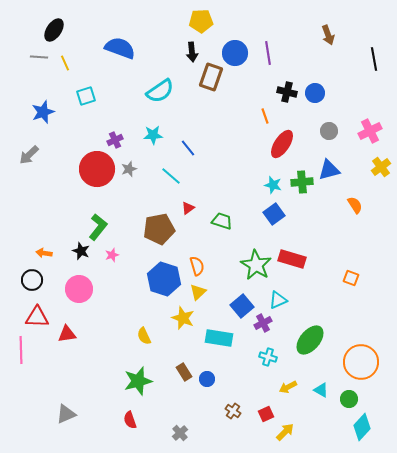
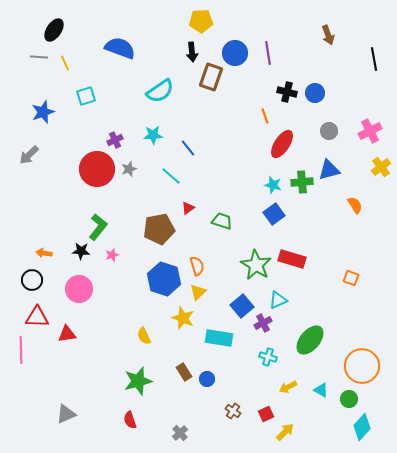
black star at (81, 251): rotated 18 degrees counterclockwise
orange circle at (361, 362): moved 1 px right, 4 px down
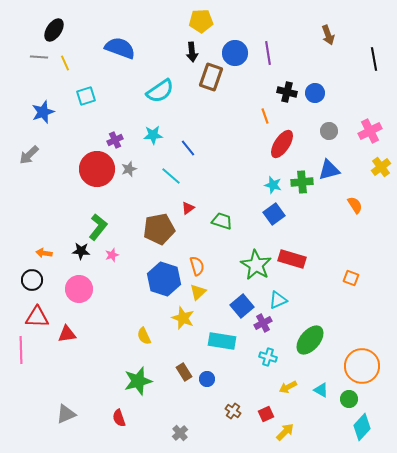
cyan rectangle at (219, 338): moved 3 px right, 3 px down
red semicircle at (130, 420): moved 11 px left, 2 px up
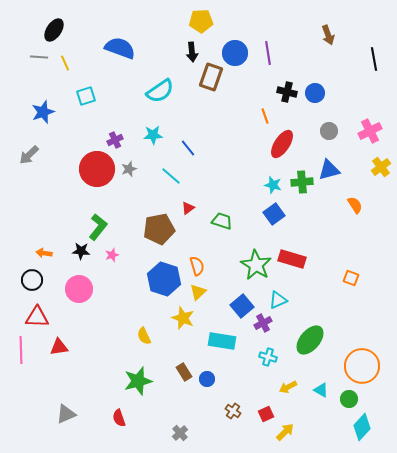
red triangle at (67, 334): moved 8 px left, 13 px down
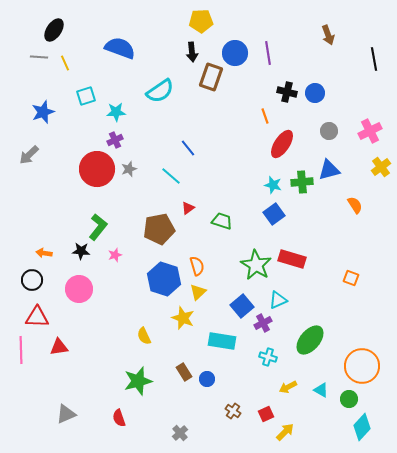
cyan star at (153, 135): moved 37 px left, 23 px up
pink star at (112, 255): moved 3 px right
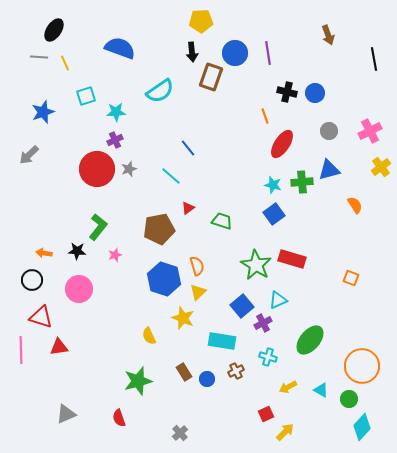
black star at (81, 251): moved 4 px left
red triangle at (37, 317): moved 4 px right; rotated 15 degrees clockwise
yellow semicircle at (144, 336): moved 5 px right
brown cross at (233, 411): moved 3 px right, 40 px up; rotated 28 degrees clockwise
